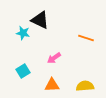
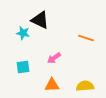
cyan square: moved 4 px up; rotated 24 degrees clockwise
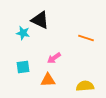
orange triangle: moved 4 px left, 5 px up
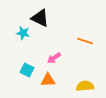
black triangle: moved 2 px up
orange line: moved 1 px left, 3 px down
cyan square: moved 4 px right, 3 px down; rotated 32 degrees clockwise
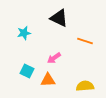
black triangle: moved 19 px right
cyan star: moved 1 px right; rotated 24 degrees counterclockwise
cyan square: moved 1 px down
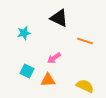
yellow semicircle: rotated 30 degrees clockwise
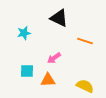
cyan square: rotated 24 degrees counterclockwise
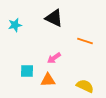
black triangle: moved 5 px left
cyan star: moved 9 px left, 8 px up
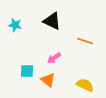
black triangle: moved 2 px left, 3 px down
cyan star: rotated 24 degrees clockwise
orange triangle: rotated 42 degrees clockwise
yellow semicircle: moved 1 px up
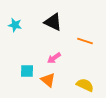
black triangle: moved 1 px right, 1 px down
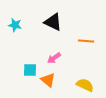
orange line: moved 1 px right; rotated 14 degrees counterclockwise
cyan square: moved 3 px right, 1 px up
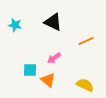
orange line: rotated 28 degrees counterclockwise
